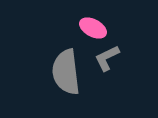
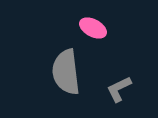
gray L-shape: moved 12 px right, 31 px down
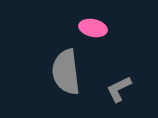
pink ellipse: rotated 16 degrees counterclockwise
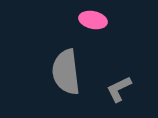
pink ellipse: moved 8 px up
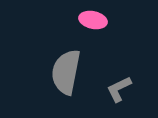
gray semicircle: rotated 18 degrees clockwise
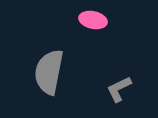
gray semicircle: moved 17 px left
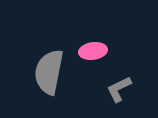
pink ellipse: moved 31 px down; rotated 20 degrees counterclockwise
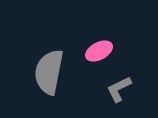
pink ellipse: moved 6 px right; rotated 20 degrees counterclockwise
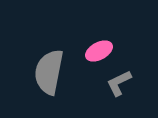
gray L-shape: moved 6 px up
